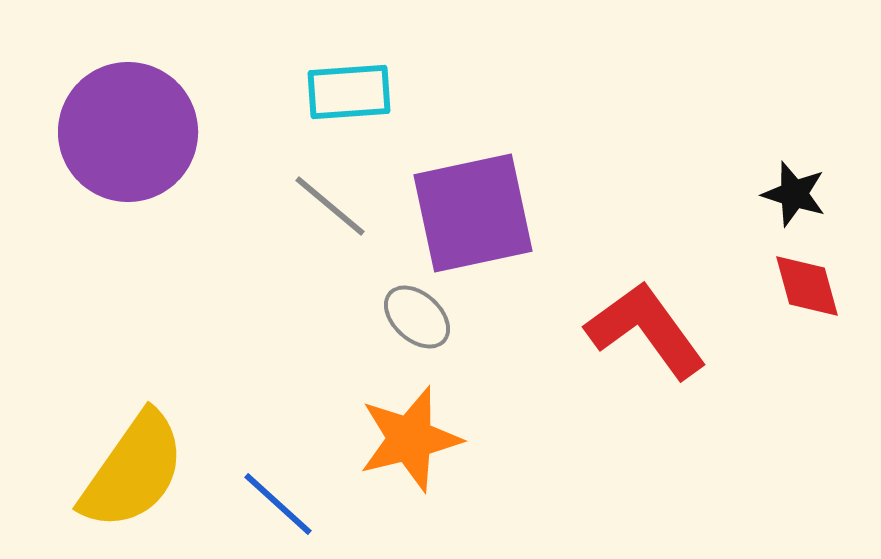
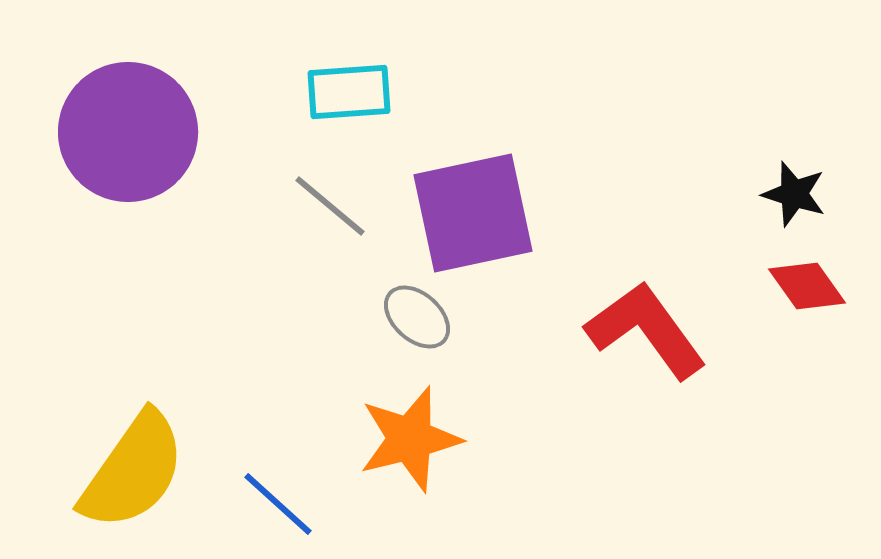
red diamond: rotated 20 degrees counterclockwise
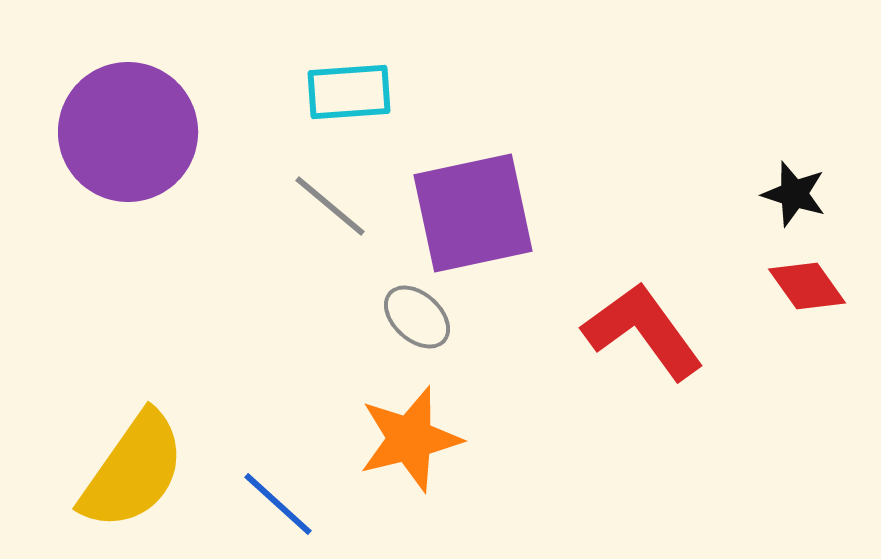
red L-shape: moved 3 px left, 1 px down
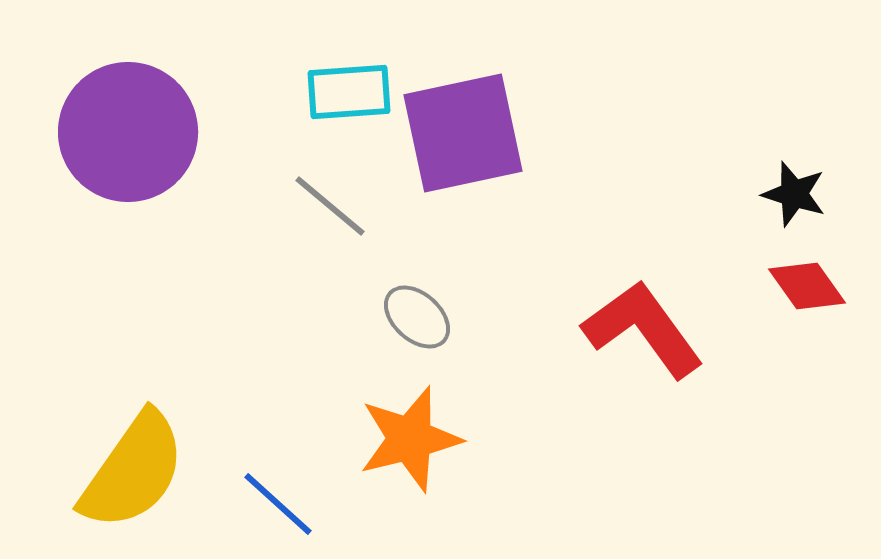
purple square: moved 10 px left, 80 px up
red L-shape: moved 2 px up
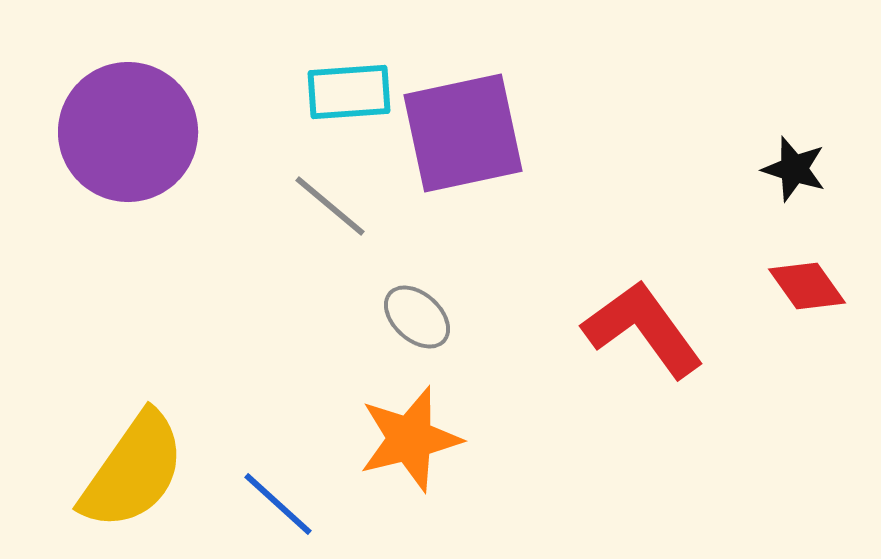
black star: moved 25 px up
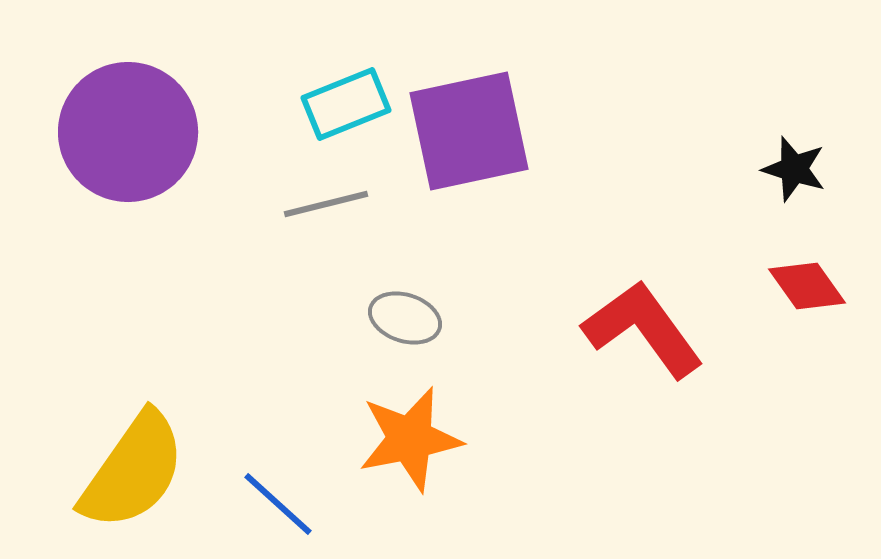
cyan rectangle: moved 3 px left, 12 px down; rotated 18 degrees counterclockwise
purple square: moved 6 px right, 2 px up
gray line: moved 4 px left, 2 px up; rotated 54 degrees counterclockwise
gray ellipse: moved 12 px left, 1 px down; rotated 24 degrees counterclockwise
orange star: rotated 3 degrees clockwise
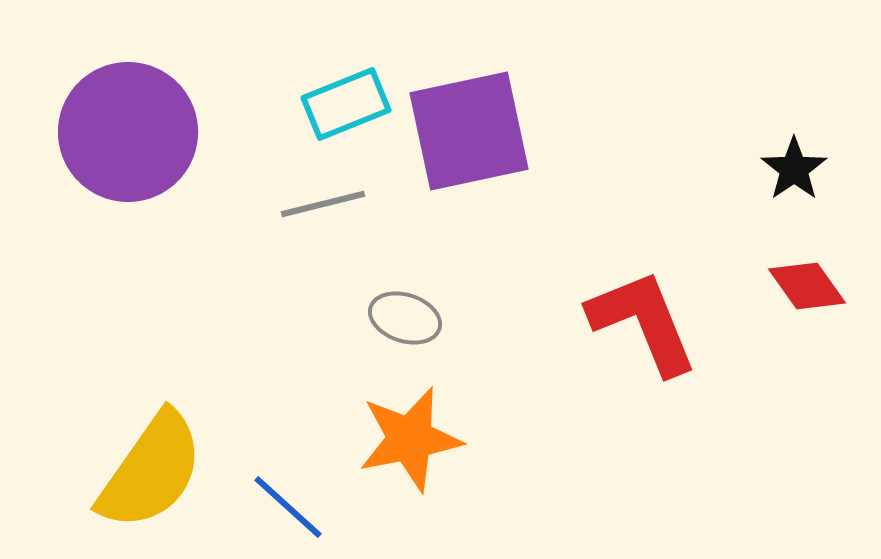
black star: rotated 20 degrees clockwise
gray line: moved 3 px left
red L-shape: moved 7 px up; rotated 14 degrees clockwise
yellow semicircle: moved 18 px right
blue line: moved 10 px right, 3 px down
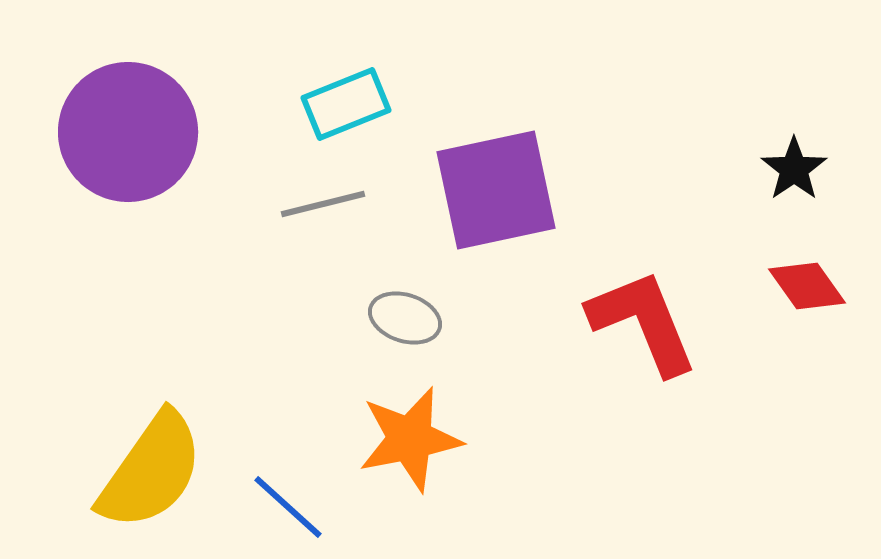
purple square: moved 27 px right, 59 px down
